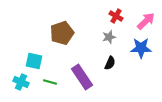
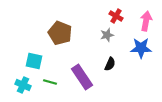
pink arrow: rotated 36 degrees counterclockwise
brown pentagon: moved 2 px left; rotated 30 degrees counterclockwise
gray star: moved 2 px left, 2 px up
black semicircle: moved 1 px down
cyan cross: moved 2 px right, 3 px down
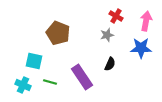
brown pentagon: moved 2 px left
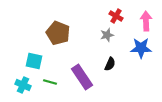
pink arrow: rotated 12 degrees counterclockwise
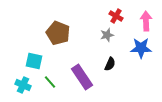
green line: rotated 32 degrees clockwise
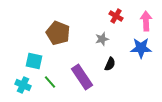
gray star: moved 5 px left, 4 px down
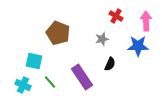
blue star: moved 3 px left, 2 px up
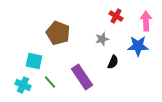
black semicircle: moved 3 px right, 2 px up
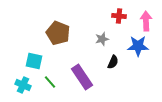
red cross: moved 3 px right; rotated 24 degrees counterclockwise
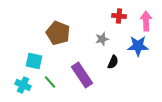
purple rectangle: moved 2 px up
